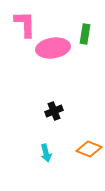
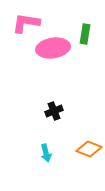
pink L-shape: moved 1 px right, 1 px up; rotated 80 degrees counterclockwise
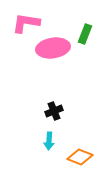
green rectangle: rotated 12 degrees clockwise
orange diamond: moved 9 px left, 8 px down
cyan arrow: moved 3 px right, 12 px up; rotated 18 degrees clockwise
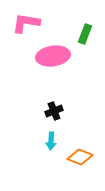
pink ellipse: moved 8 px down
cyan arrow: moved 2 px right
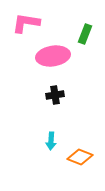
black cross: moved 1 px right, 16 px up; rotated 12 degrees clockwise
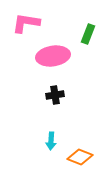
green rectangle: moved 3 px right
